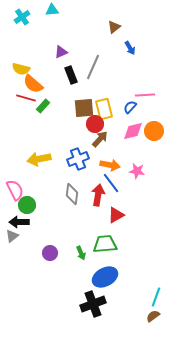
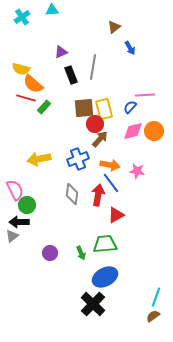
gray line: rotated 15 degrees counterclockwise
green rectangle: moved 1 px right, 1 px down
black cross: rotated 25 degrees counterclockwise
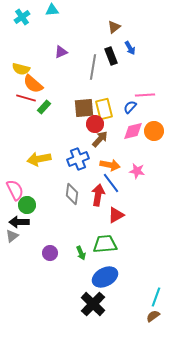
black rectangle: moved 40 px right, 19 px up
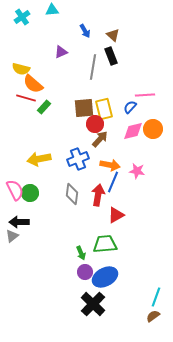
brown triangle: moved 1 px left, 8 px down; rotated 40 degrees counterclockwise
blue arrow: moved 45 px left, 17 px up
orange circle: moved 1 px left, 2 px up
blue line: moved 2 px right, 1 px up; rotated 60 degrees clockwise
green circle: moved 3 px right, 12 px up
purple circle: moved 35 px right, 19 px down
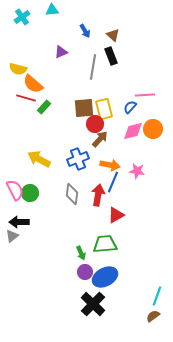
yellow semicircle: moved 3 px left
yellow arrow: rotated 40 degrees clockwise
cyan line: moved 1 px right, 1 px up
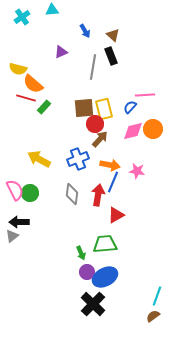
purple circle: moved 2 px right
